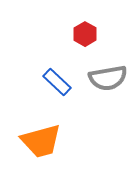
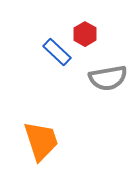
blue rectangle: moved 30 px up
orange trapezoid: rotated 93 degrees counterclockwise
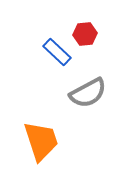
red hexagon: rotated 25 degrees clockwise
gray semicircle: moved 20 px left, 15 px down; rotated 18 degrees counterclockwise
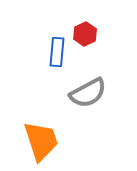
red hexagon: rotated 20 degrees counterclockwise
blue rectangle: rotated 52 degrees clockwise
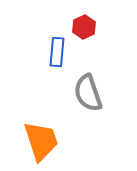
red hexagon: moved 1 px left, 7 px up
gray semicircle: rotated 99 degrees clockwise
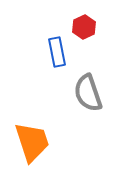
blue rectangle: rotated 16 degrees counterclockwise
orange trapezoid: moved 9 px left, 1 px down
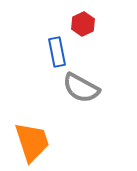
red hexagon: moved 1 px left, 3 px up
gray semicircle: moved 7 px left, 5 px up; rotated 42 degrees counterclockwise
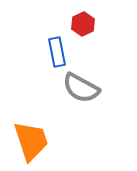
orange trapezoid: moved 1 px left, 1 px up
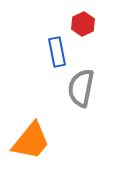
gray semicircle: rotated 72 degrees clockwise
orange trapezoid: rotated 57 degrees clockwise
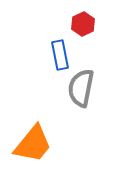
blue rectangle: moved 3 px right, 3 px down
orange trapezoid: moved 2 px right, 3 px down
